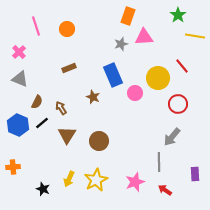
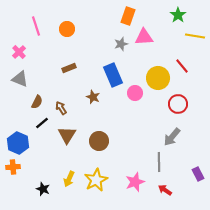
blue hexagon: moved 18 px down
purple rectangle: moved 3 px right; rotated 24 degrees counterclockwise
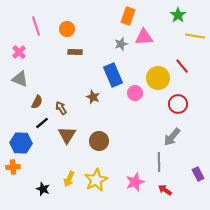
brown rectangle: moved 6 px right, 16 px up; rotated 24 degrees clockwise
blue hexagon: moved 3 px right; rotated 20 degrees counterclockwise
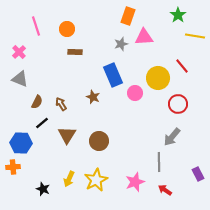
brown arrow: moved 4 px up
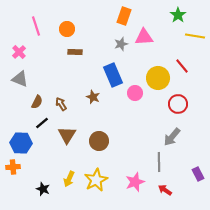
orange rectangle: moved 4 px left
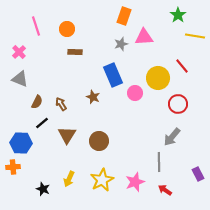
yellow star: moved 6 px right
